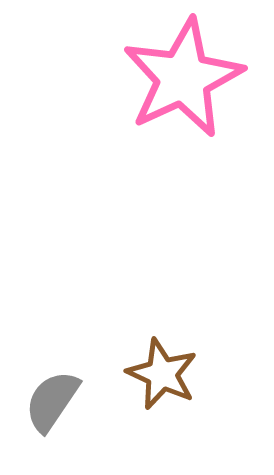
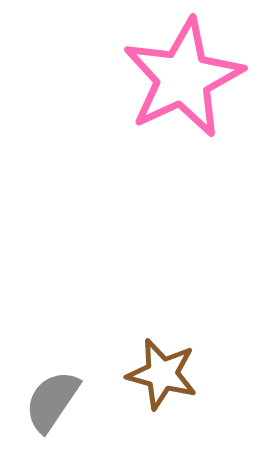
brown star: rotated 10 degrees counterclockwise
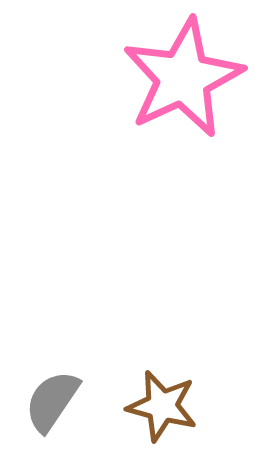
brown star: moved 32 px down
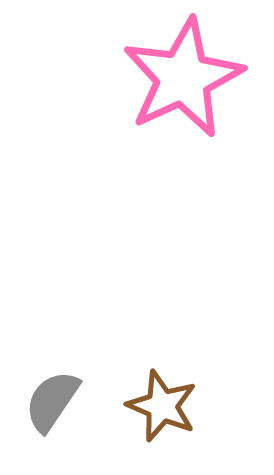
brown star: rotated 8 degrees clockwise
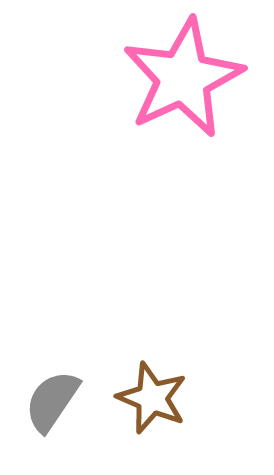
brown star: moved 10 px left, 8 px up
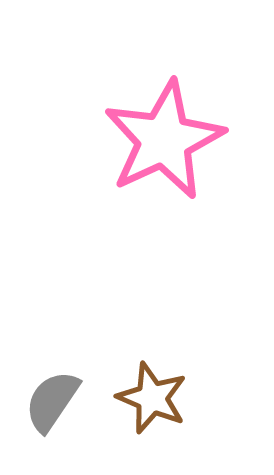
pink star: moved 19 px left, 62 px down
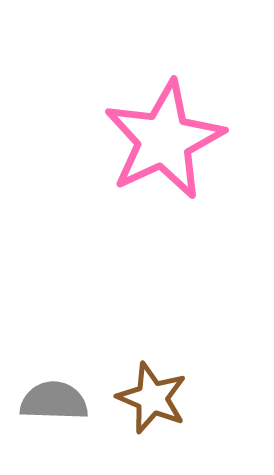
gray semicircle: moved 2 px right; rotated 58 degrees clockwise
